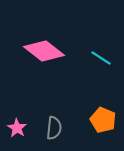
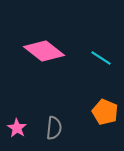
orange pentagon: moved 2 px right, 8 px up
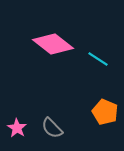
pink diamond: moved 9 px right, 7 px up
cyan line: moved 3 px left, 1 px down
gray semicircle: moved 2 px left; rotated 130 degrees clockwise
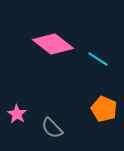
orange pentagon: moved 1 px left, 3 px up
pink star: moved 14 px up
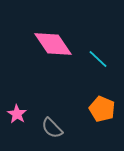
pink diamond: rotated 18 degrees clockwise
cyan line: rotated 10 degrees clockwise
orange pentagon: moved 2 px left
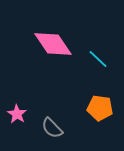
orange pentagon: moved 2 px left, 1 px up; rotated 15 degrees counterclockwise
